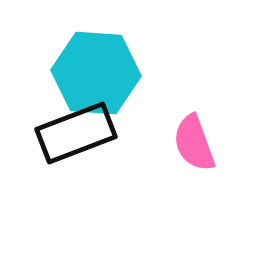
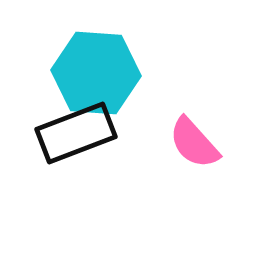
pink semicircle: rotated 22 degrees counterclockwise
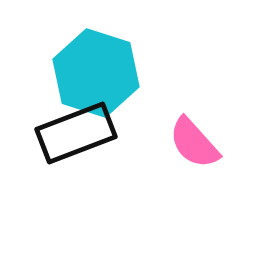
cyan hexagon: rotated 14 degrees clockwise
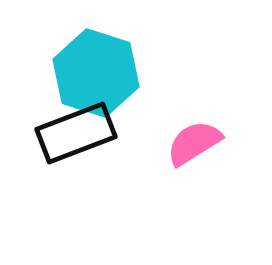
pink semicircle: rotated 100 degrees clockwise
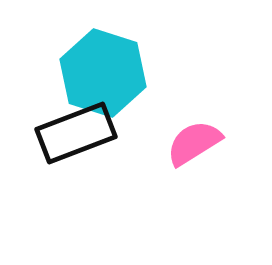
cyan hexagon: moved 7 px right
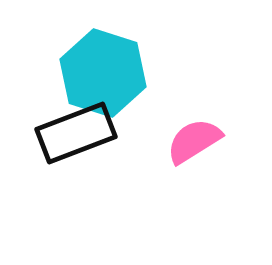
pink semicircle: moved 2 px up
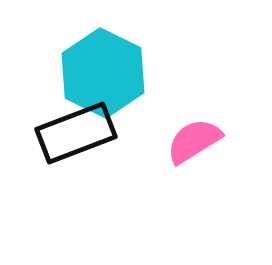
cyan hexagon: rotated 8 degrees clockwise
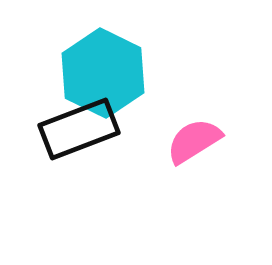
black rectangle: moved 3 px right, 4 px up
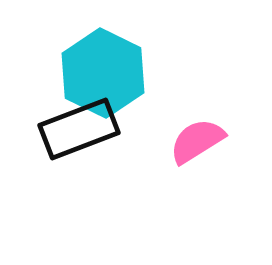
pink semicircle: moved 3 px right
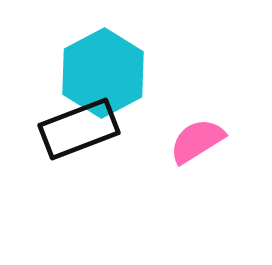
cyan hexagon: rotated 6 degrees clockwise
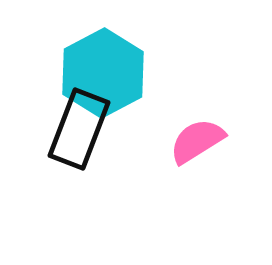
black rectangle: rotated 48 degrees counterclockwise
